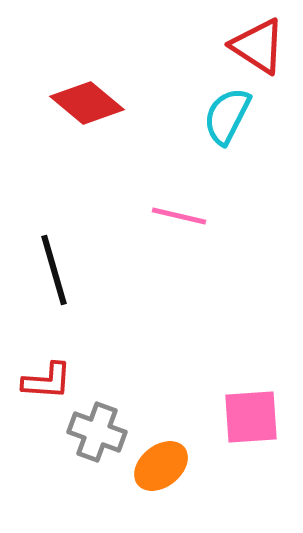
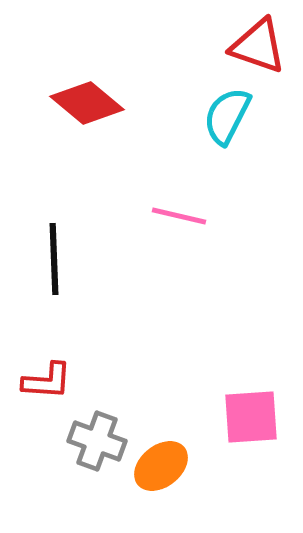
red triangle: rotated 14 degrees counterclockwise
black line: moved 11 px up; rotated 14 degrees clockwise
gray cross: moved 9 px down
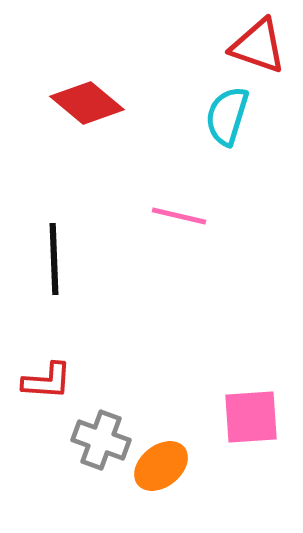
cyan semicircle: rotated 10 degrees counterclockwise
gray cross: moved 4 px right, 1 px up
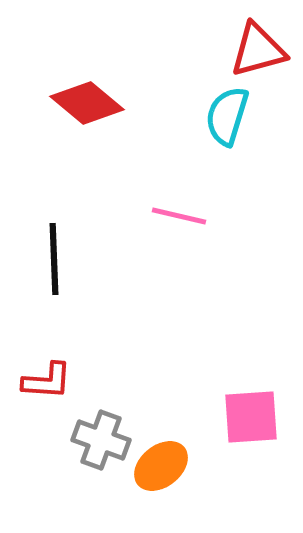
red triangle: moved 4 px down; rotated 34 degrees counterclockwise
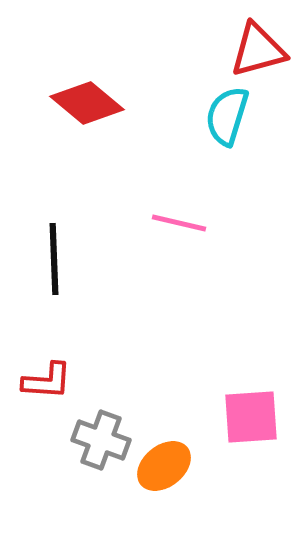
pink line: moved 7 px down
orange ellipse: moved 3 px right
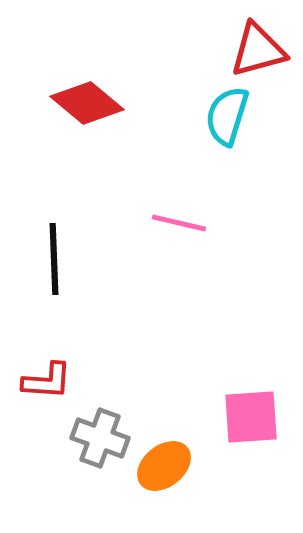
gray cross: moved 1 px left, 2 px up
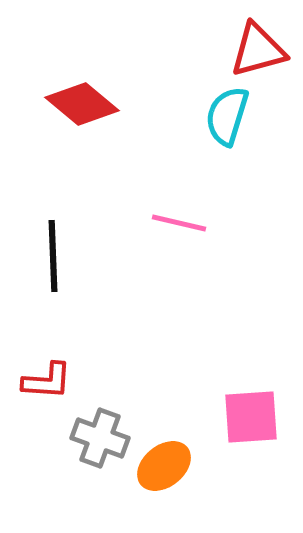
red diamond: moved 5 px left, 1 px down
black line: moved 1 px left, 3 px up
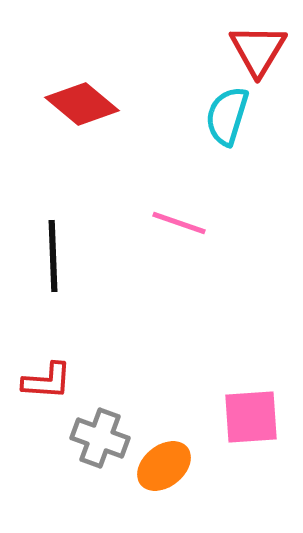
red triangle: rotated 44 degrees counterclockwise
pink line: rotated 6 degrees clockwise
